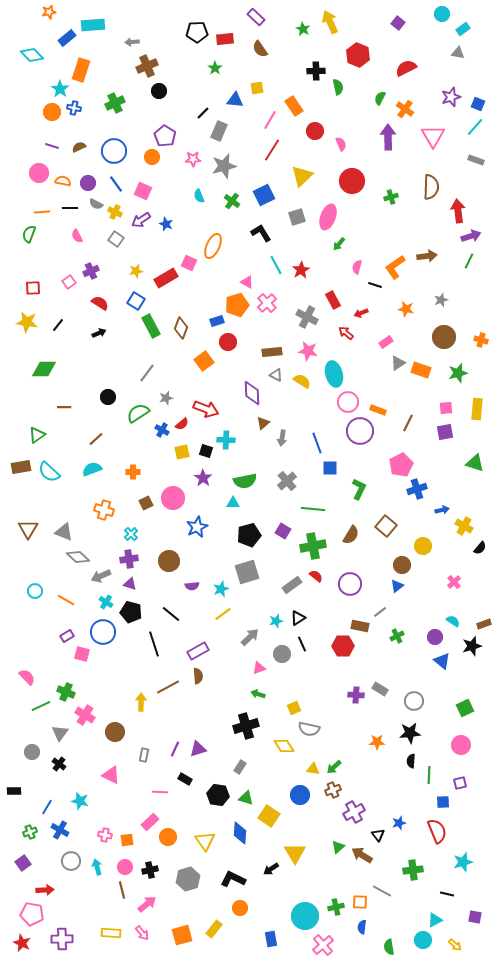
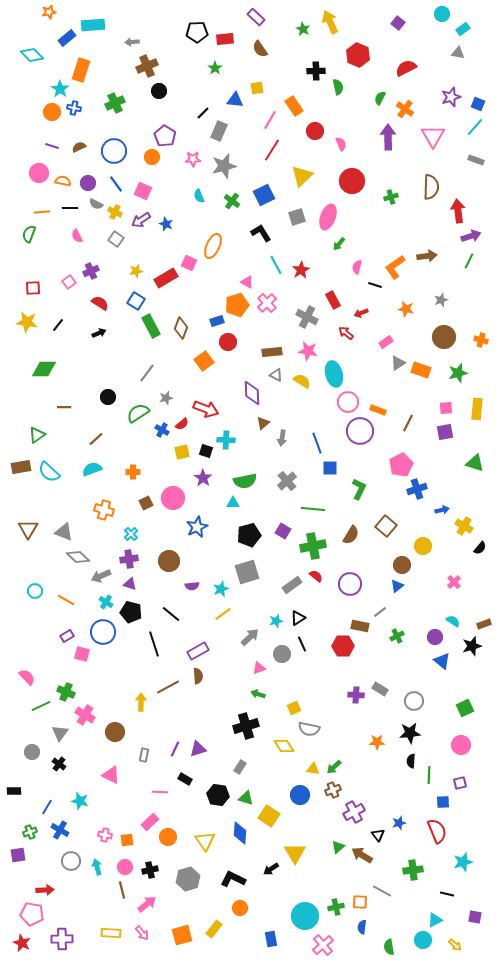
purple square at (23, 863): moved 5 px left, 8 px up; rotated 28 degrees clockwise
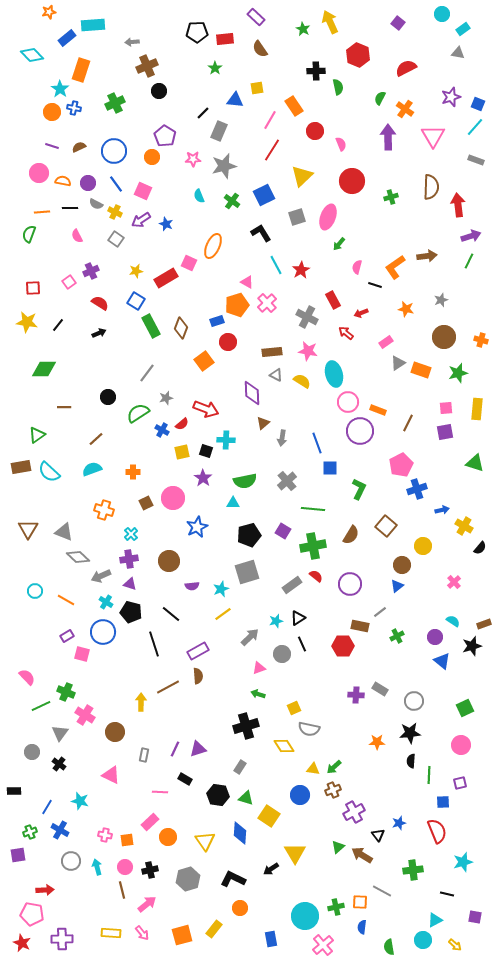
red arrow at (458, 211): moved 6 px up
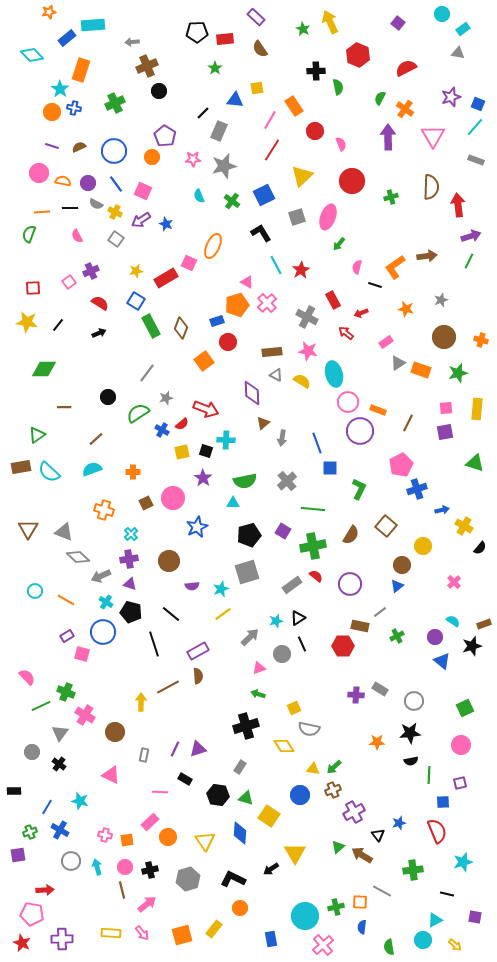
black semicircle at (411, 761): rotated 104 degrees counterclockwise
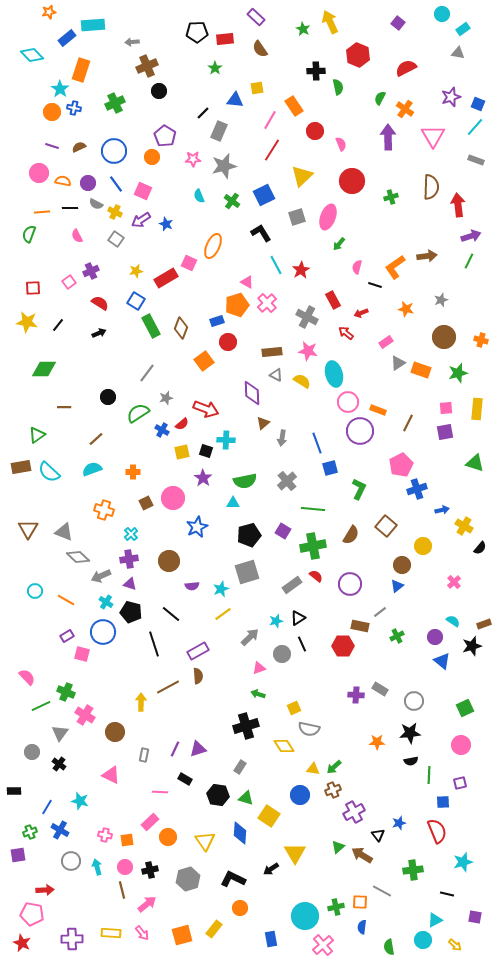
blue square at (330, 468): rotated 14 degrees counterclockwise
purple cross at (62, 939): moved 10 px right
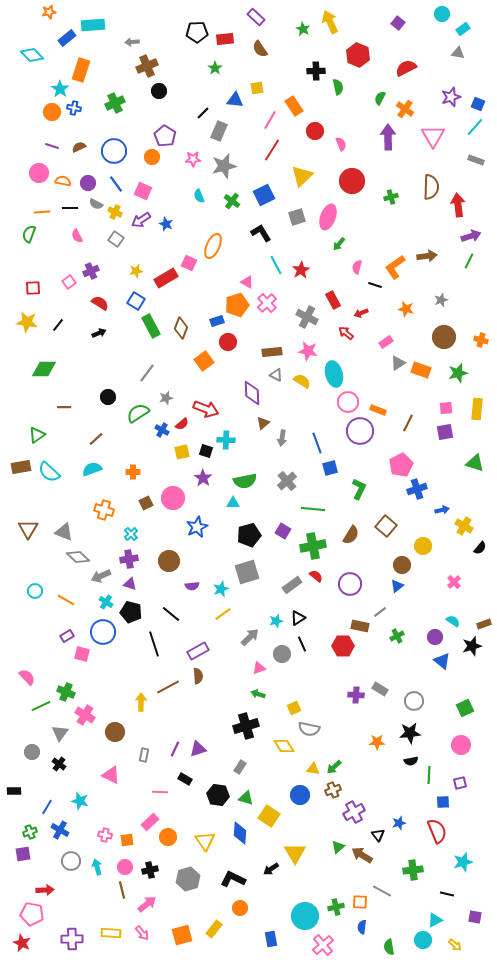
purple square at (18, 855): moved 5 px right, 1 px up
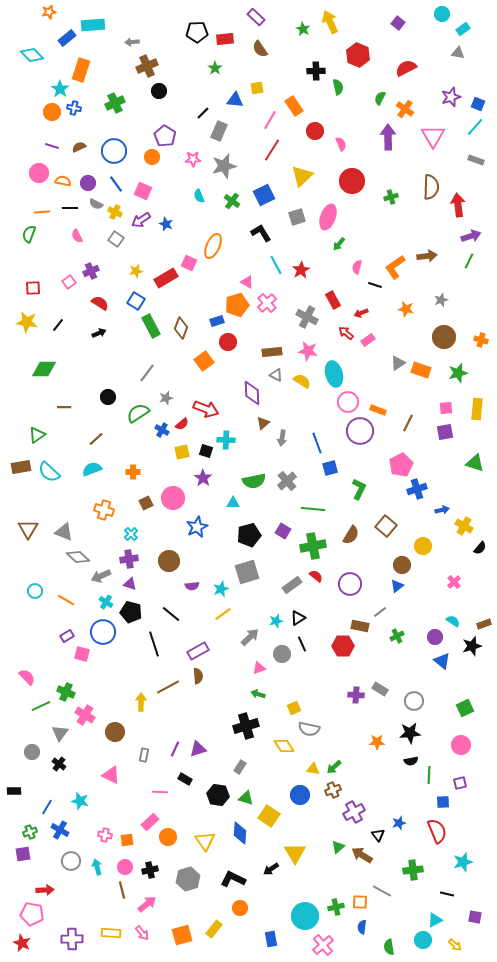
pink rectangle at (386, 342): moved 18 px left, 2 px up
green semicircle at (245, 481): moved 9 px right
